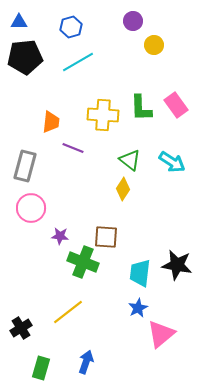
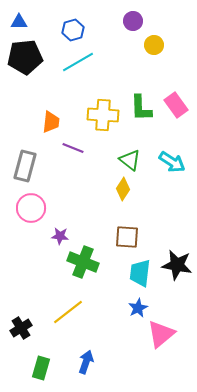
blue hexagon: moved 2 px right, 3 px down
brown square: moved 21 px right
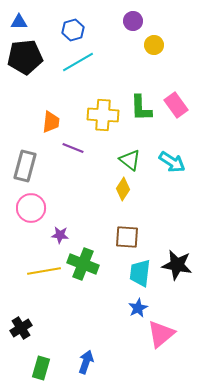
purple star: moved 1 px up
green cross: moved 2 px down
yellow line: moved 24 px left, 41 px up; rotated 28 degrees clockwise
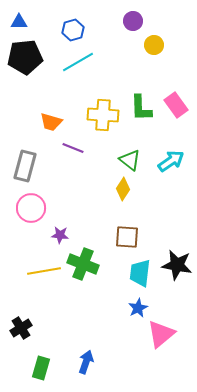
orange trapezoid: rotated 100 degrees clockwise
cyan arrow: moved 1 px left, 1 px up; rotated 68 degrees counterclockwise
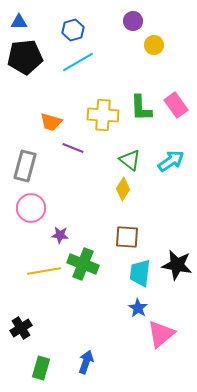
blue star: rotated 12 degrees counterclockwise
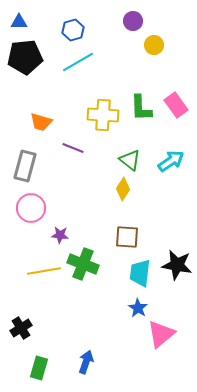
orange trapezoid: moved 10 px left
green rectangle: moved 2 px left
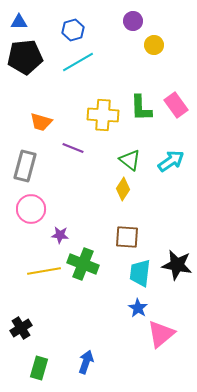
pink circle: moved 1 px down
